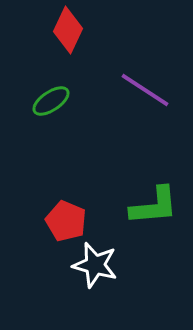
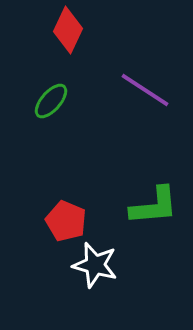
green ellipse: rotated 15 degrees counterclockwise
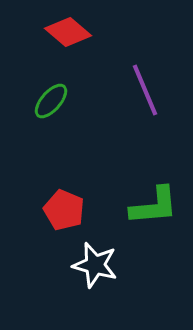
red diamond: moved 2 px down; rotated 75 degrees counterclockwise
purple line: rotated 34 degrees clockwise
red pentagon: moved 2 px left, 11 px up
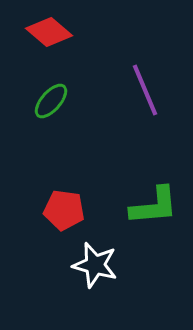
red diamond: moved 19 px left
red pentagon: rotated 15 degrees counterclockwise
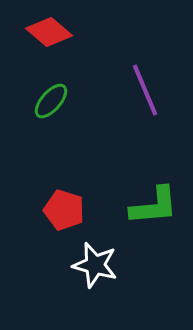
red pentagon: rotated 9 degrees clockwise
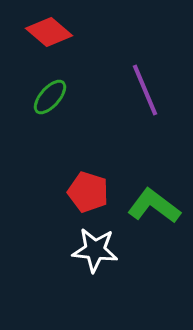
green ellipse: moved 1 px left, 4 px up
green L-shape: rotated 138 degrees counterclockwise
red pentagon: moved 24 px right, 18 px up
white star: moved 15 px up; rotated 9 degrees counterclockwise
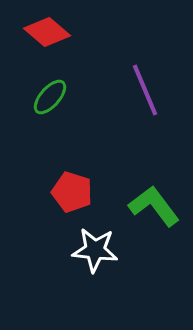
red diamond: moved 2 px left
red pentagon: moved 16 px left
green L-shape: rotated 16 degrees clockwise
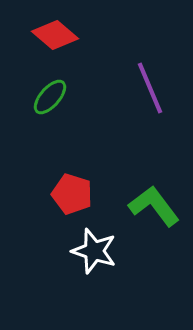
red diamond: moved 8 px right, 3 px down
purple line: moved 5 px right, 2 px up
red pentagon: moved 2 px down
white star: moved 1 px left, 1 px down; rotated 12 degrees clockwise
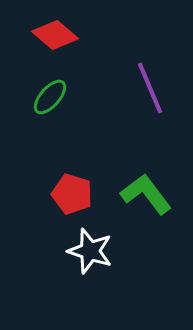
green L-shape: moved 8 px left, 12 px up
white star: moved 4 px left
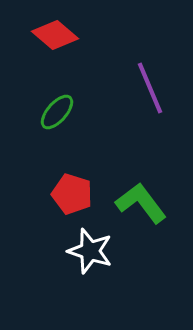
green ellipse: moved 7 px right, 15 px down
green L-shape: moved 5 px left, 9 px down
